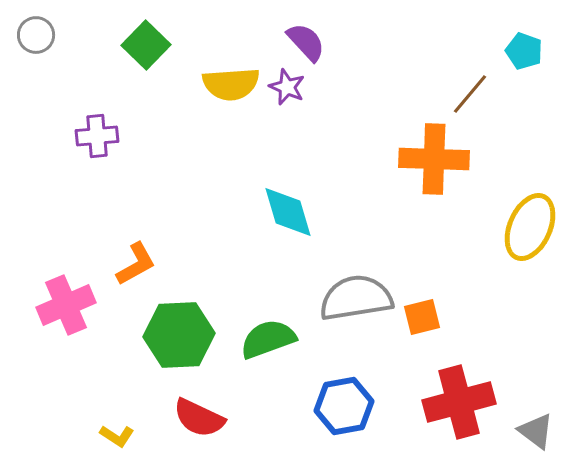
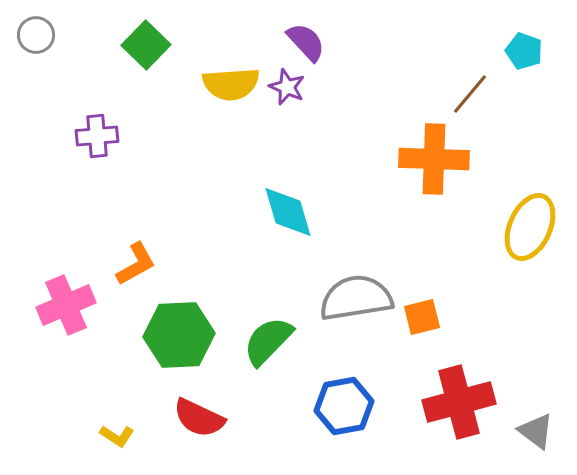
green semicircle: moved 2 px down; rotated 26 degrees counterclockwise
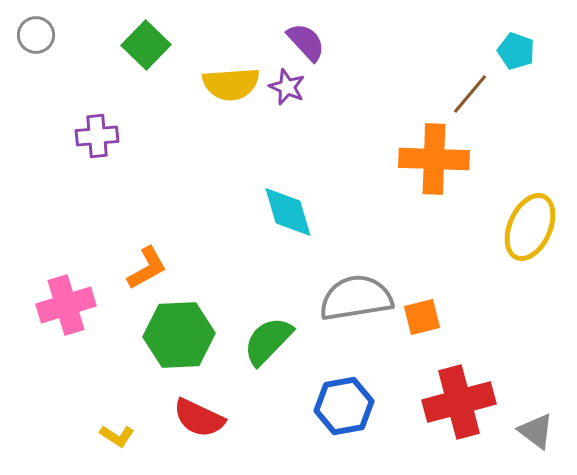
cyan pentagon: moved 8 px left
orange L-shape: moved 11 px right, 4 px down
pink cross: rotated 6 degrees clockwise
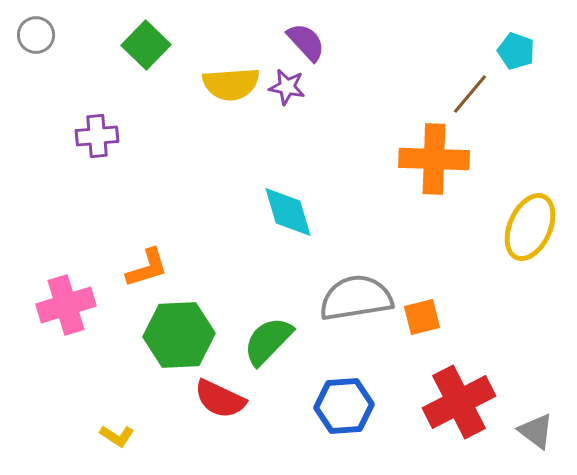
purple star: rotated 12 degrees counterclockwise
orange L-shape: rotated 12 degrees clockwise
red cross: rotated 12 degrees counterclockwise
blue hexagon: rotated 6 degrees clockwise
red semicircle: moved 21 px right, 19 px up
